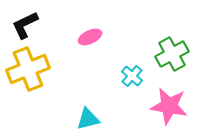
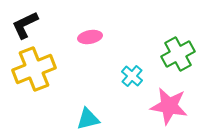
pink ellipse: rotated 15 degrees clockwise
green cross: moved 6 px right
yellow cross: moved 6 px right
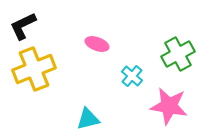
black L-shape: moved 2 px left, 1 px down
pink ellipse: moved 7 px right, 7 px down; rotated 30 degrees clockwise
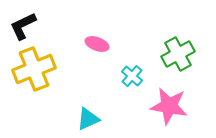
cyan triangle: rotated 10 degrees counterclockwise
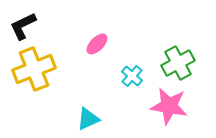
pink ellipse: rotated 65 degrees counterclockwise
green cross: moved 9 px down
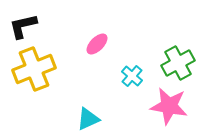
black L-shape: rotated 12 degrees clockwise
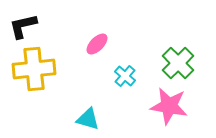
green cross: rotated 16 degrees counterclockwise
yellow cross: rotated 15 degrees clockwise
cyan cross: moved 7 px left
cyan triangle: rotated 40 degrees clockwise
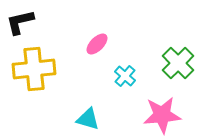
black L-shape: moved 3 px left, 4 px up
pink star: moved 7 px left, 9 px down; rotated 15 degrees counterclockwise
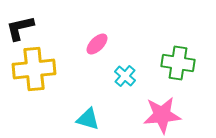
black L-shape: moved 6 px down
green cross: rotated 36 degrees counterclockwise
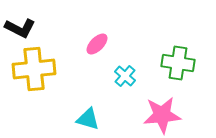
black L-shape: rotated 140 degrees counterclockwise
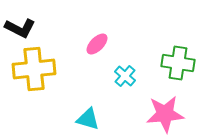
pink star: moved 3 px right, 1 px up
